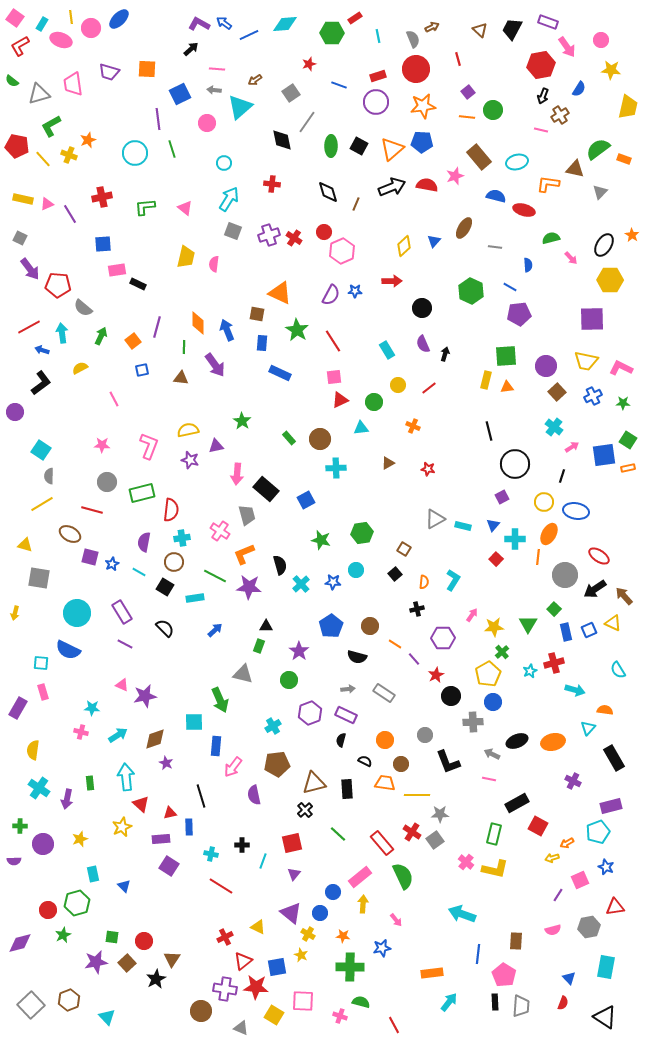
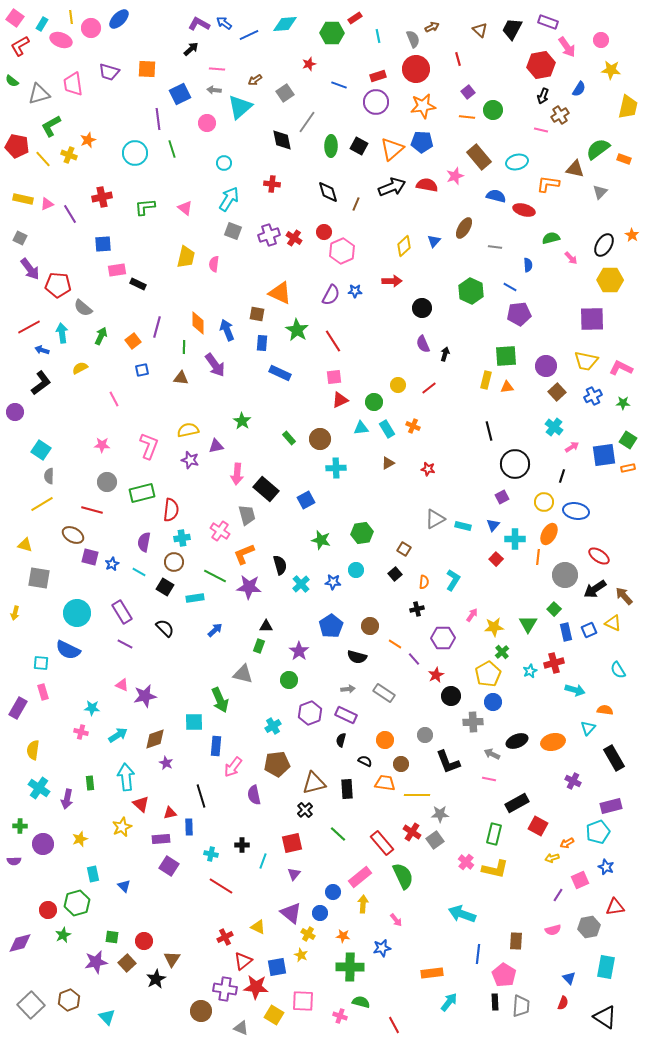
gray square at (291, 93): moved 6 px left
cyan rectangle at (387, 350): moved 79 px down
brown ellipse at (70, 534): moved 3 px right, 1 px down
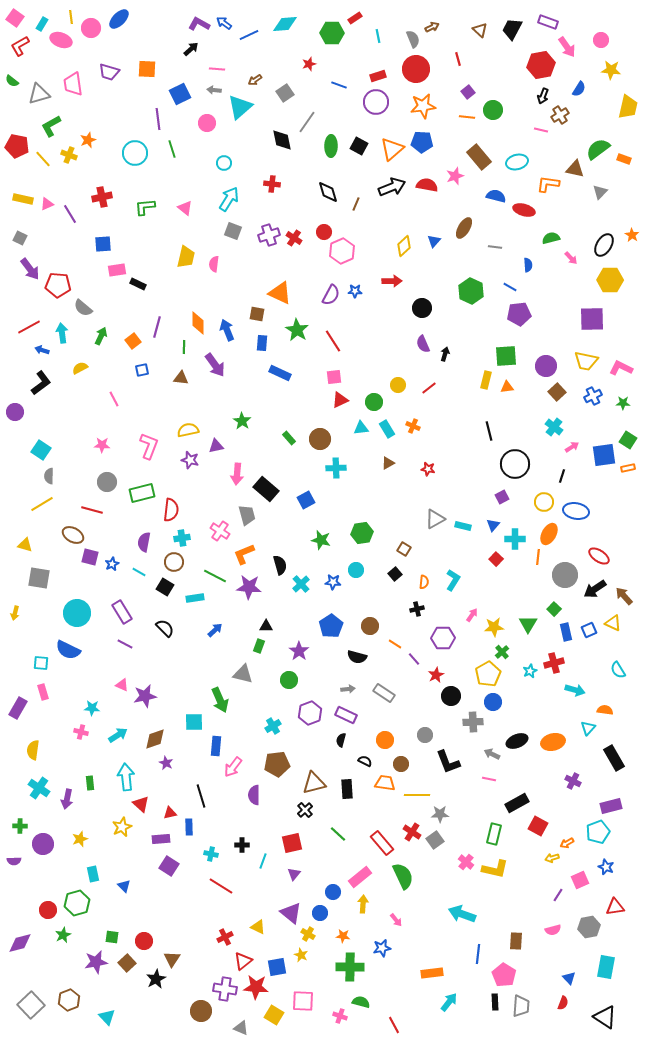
purple semicircle at (254, 795): rotated 12 degrees clockwise
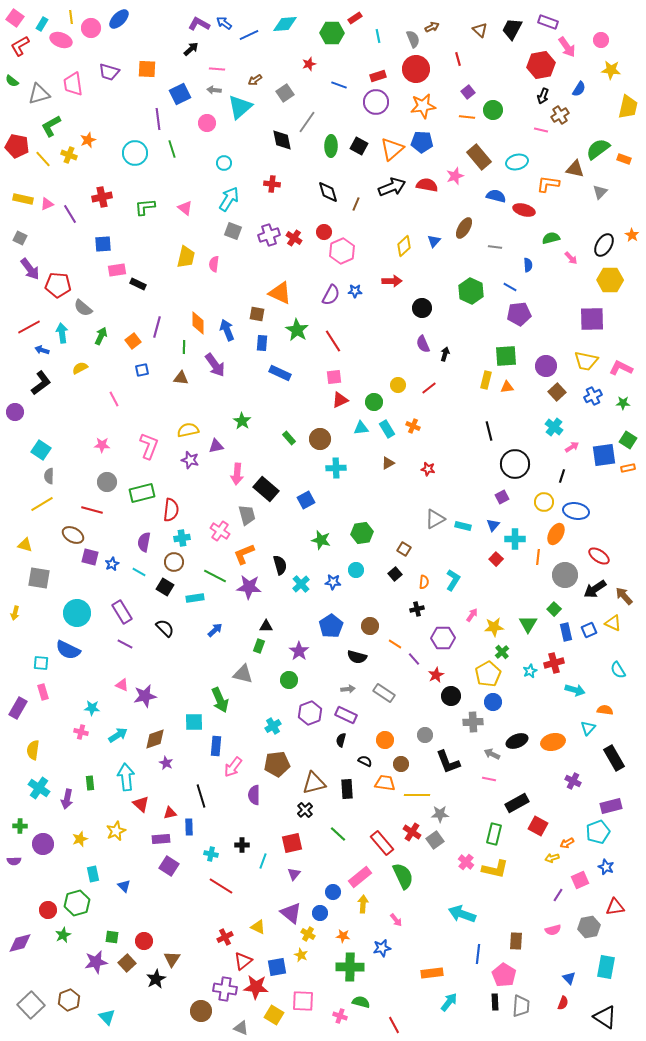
orange ellipse at (549, 534): moved 7 px right
yellow star at (122, 827): moved 6 px left, 4 px down
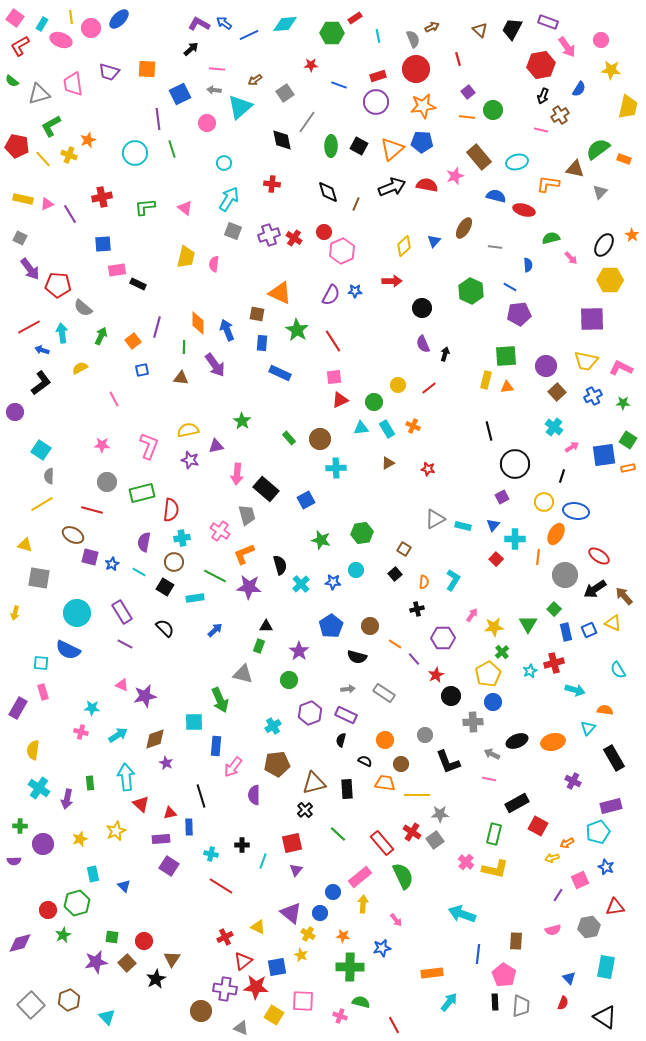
red star at (309, 64): moved 2 px right, 1 px down; rotated 16 degrees clockwise
purple triangle at (294, 874): moved 2 px right, 4 px up
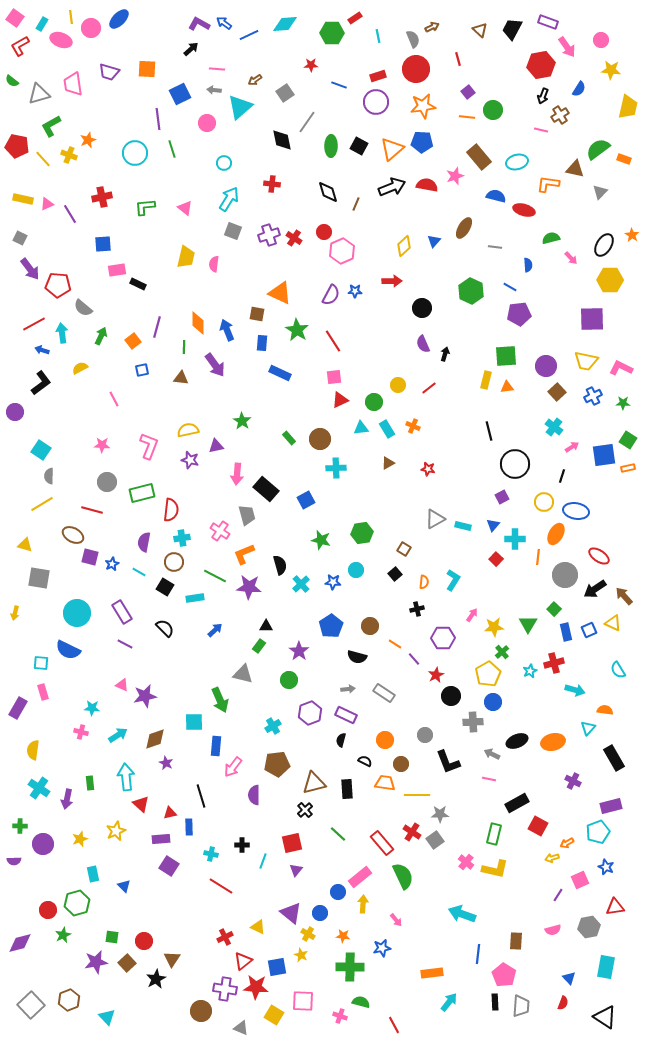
red line at (29, 327): moved 5 px right, 3 px up
green rectangle at (259, 646): rotated 16 degrees clockwise
blue circle at (333, 892): moved 5 px right
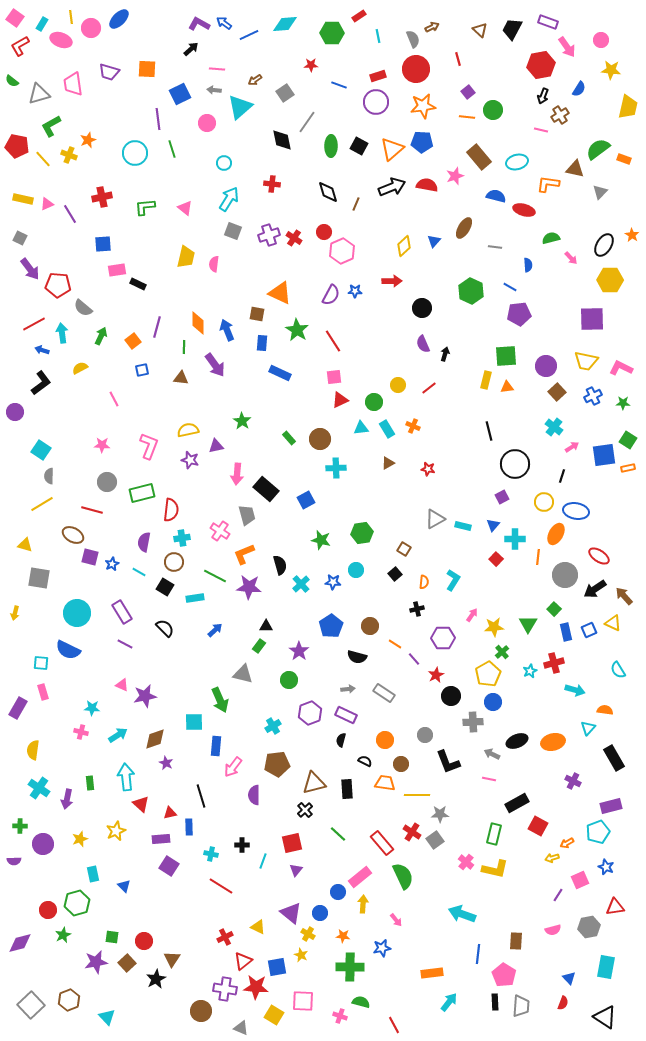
red rectangle at (355, 18): moved 4 px right, 2 px up
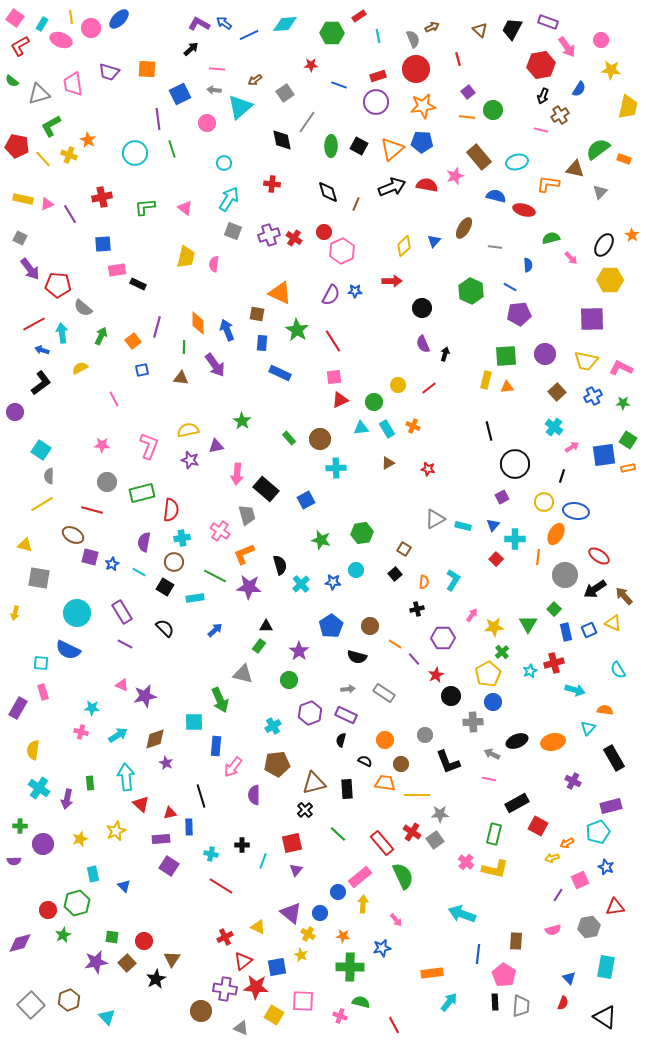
orange star at (88, 140): rotated 21 degrees counterclockwise
purple circle at (546, 366): moved 1 px left, 12 px up
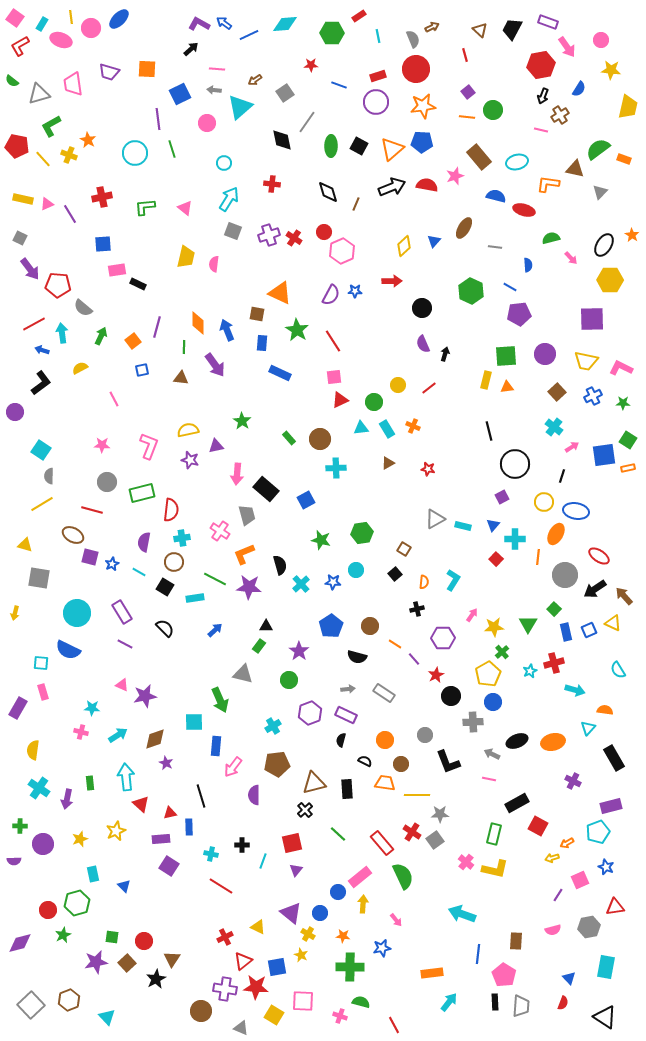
red line at (458, 59): moved 7 px right, 4 px up
green line at (215, 576): moved 3 px down
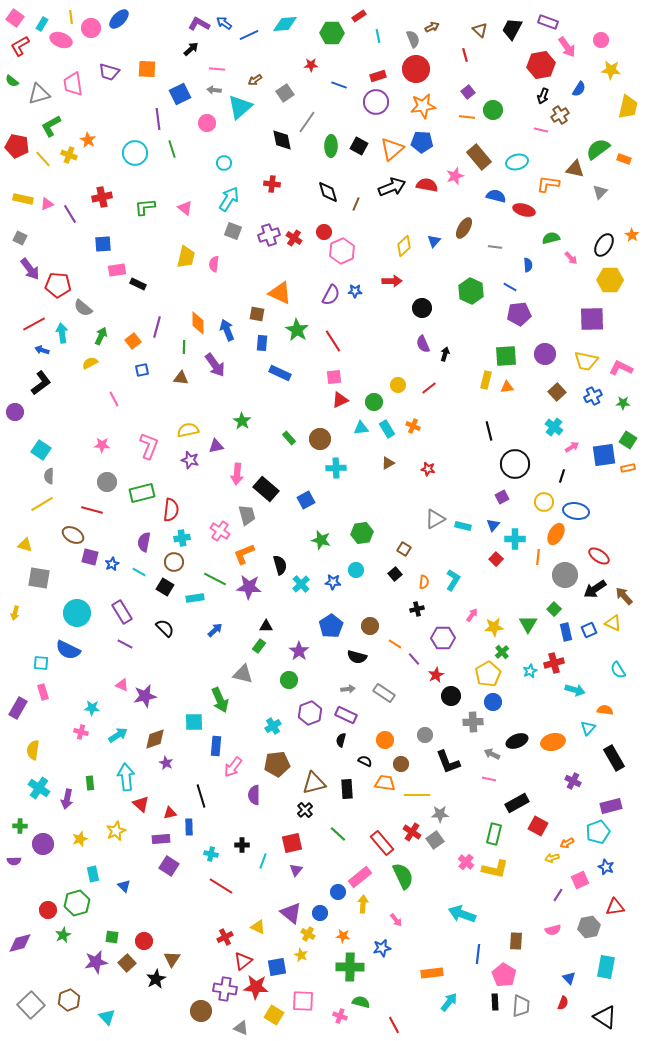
yellow semicircle at (80, 368): moved 10 px right, 5 px up
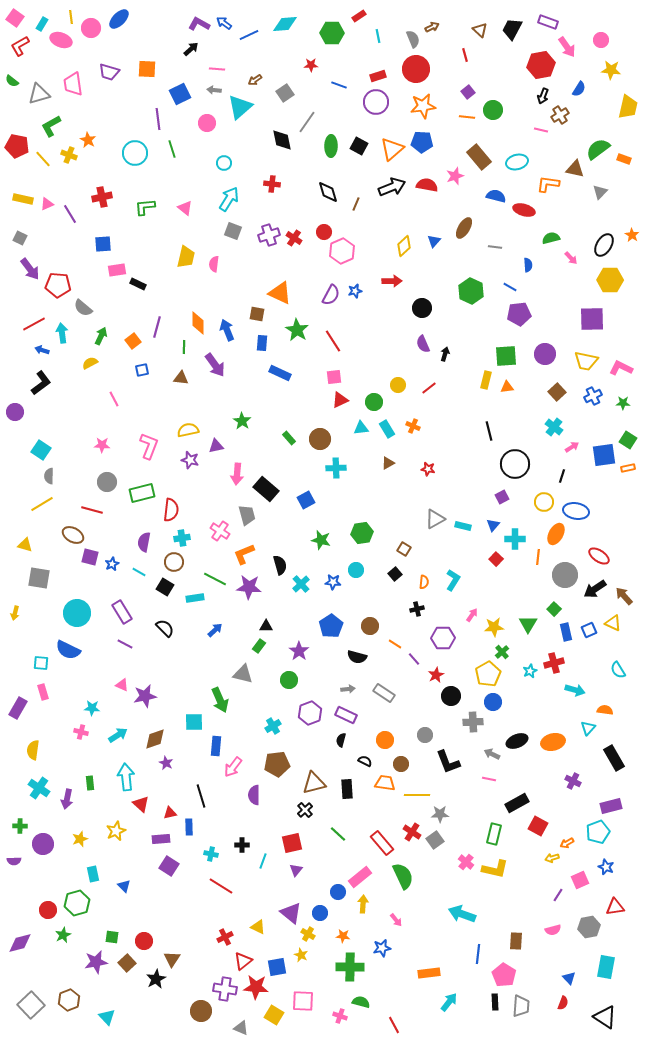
blue star at (355, 291): rotated 16 degrees counterclockwise
orange rectangle at (432, 973): moved 3 px left
